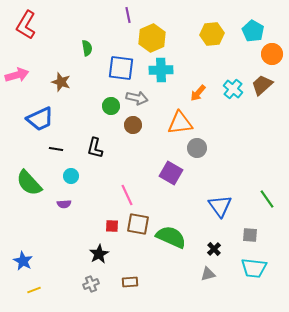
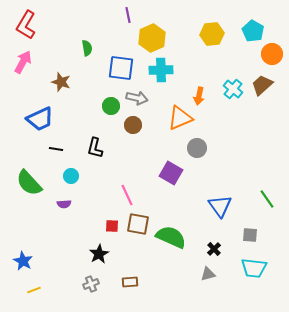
pink arrow at (17, 75): moved 6 px right, 13 px up; rotated 45 degrees counterclockwise
orange arrow at (198, 93): moved 1 px right, 3 px down; rotated 30 degrees counterclockwise
orange triangle at (180, 123): moved 5 px up; rotated 16 degrees counterclockwise
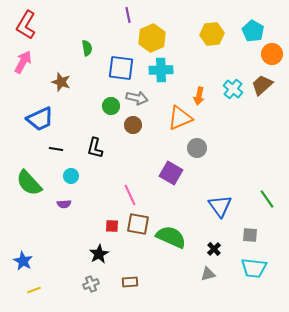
pink line at (127, 195): moved 3 px right
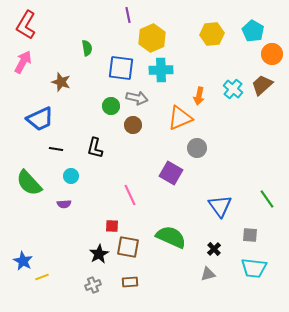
brown square at (138, 224): moved 10 px left, 23 px down
gray cross at (91, 284): moved 2 px right, 1 px down
yellow line at (34, 290): moved 8 px right, 13 px up
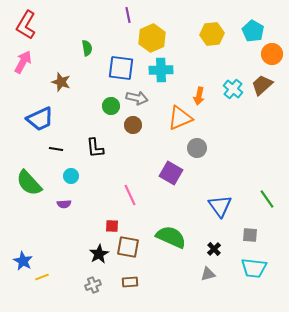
black L-shape at (95, 148): rotated 20 degrees counterclockwise
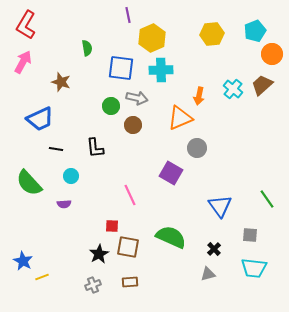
cyan pentagon at (253, 31): moved 2 px right; rotated 20 degrees clockwise
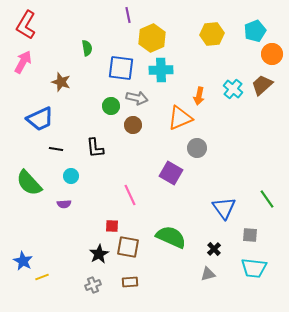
blue triangle at (220, 206): moved 4 px right, 2 px down
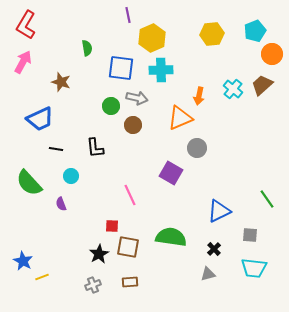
purple semicircle at (64, 204): moved 3 px left; rotated 72 degrees clockwise
blue triangle at (224, 208): moved 5 px left, 3 px down; rotated 40 degrees clockwise
green semicircle at (171, 237): rotated 16 degrees counterclockwise
